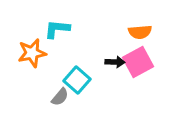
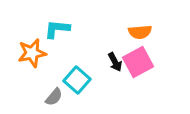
black arrow: rotated 60 degrees clockwise
gray semicircle: moved 6 px left
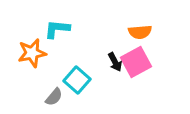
pink square: moved 2 px left
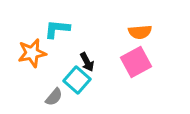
black arrow: moved 28 px left
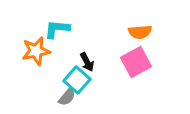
orange star: moved 4 px right, 2 px up
gray semicircle: moved 13 px right
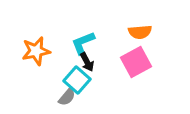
cyan L-shape: moved 26 px right, 14 px down; rotated 28 degrees counterclockwise
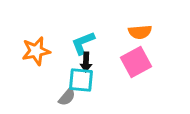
black arrow: moved 1 px left; rotated 30 degrees clockwise
cyan square: moved 4 px right; rotated 36 degrees counterclockwise
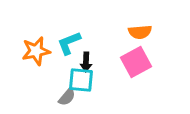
cyan L-shape: moved 14 px left
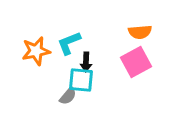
gray semicircle: moved 1 px right, 1 px up
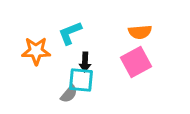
cyan L-shape: moved 1 px right, 10 px up
orange star: rotated 12 degrees clockwise
black arrow: moved 1 px left
gray semicircle: moved 1 px right, 2 px up
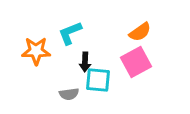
orange semicircle: rotated 30 degrees counterclockwise
cyan square: moved 17 px right
gray semicircle: rotated 42 degrees clockwise
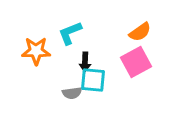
cyan square: moved 5 px left
gray semicircle: moved 3 px right, 1 px up
